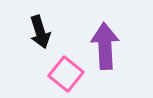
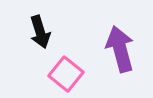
purple arrow: moved 15 px right, 3 px down; rotated 12 degrees counterclockwise
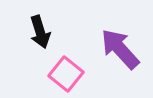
purple arrow: rotated 27 degrees counterclockwise
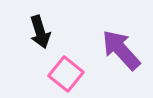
purple arrow: moved 1 px right, 1 px down
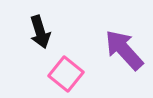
purple arrow: moved 3 px right
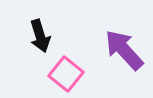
black arrow: moved 4 px down
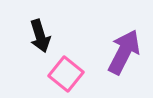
purple arrow: moved 2 px down; rotated 69 degrees clockwise
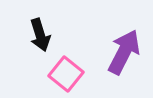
black arrow: moved 1 px up
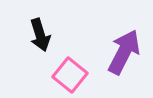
pink square: moved 4 px right, 1 px down
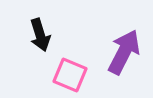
pink square: rotated 16 degrees counterclockwise
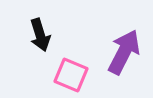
pink square: moved 1 px right
